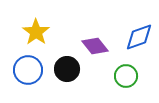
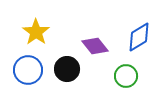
blue diamond: rotated 12 degrees counterclockwise
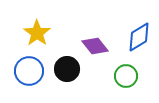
yellow star: moved 1 px right, 1 px down
blue circle: moved 1 px right, 1 px down
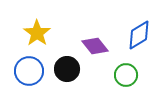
blue diamond: moved 2 px up
green circle: moved 1 px up
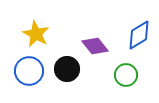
yellow star: moved 1 px left, 1 px down; rotated 8 degrees counterclockwise
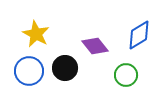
black circle: moved 2 px left, 1 px up
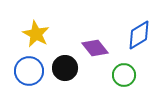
purple diamond: moved 2 px down
green circle: moved 2 px left
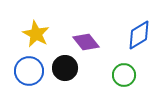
purple diamond: moved 9 px left, 6 px up
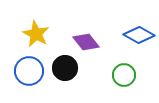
blue diamond: rotated 60 degrees clockwise
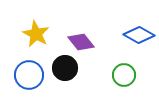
purple diamond: moved 5 px left
blue circle: moved 4 px down
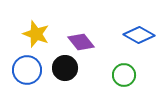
yellow star: rotated 8 degrees counterclockwise
blue circle: moved 2 px left, 5 px up
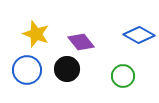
black circle: moved 2 px right, 1 px down
green circle: moved 1 px left, 1 px down
